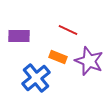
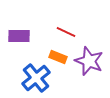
red line: moved 2 px left, 2 px down
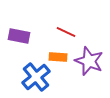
purple rectangle: rotated 10 degrees clockwise
orange rectangle: rotated 18 degrees counterclockwise
blue cross: moved 1 px up
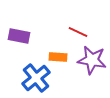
red line: moved 12 px right
purple star: moved 3 px right, 1 px up; rotated 12 degrees counterclockwise
blue cross: moved 1 px down
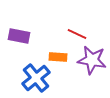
red line: moved 1 px left, 2 px down
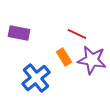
purple rectangle: moved 3 px up
orange rectangle: moved 6 px right; rotated 54 degrees clockwise
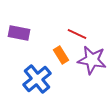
orange rectangle: moved 3 px left, 2 px up
blue cross: moved 1 px right, 1 px down
